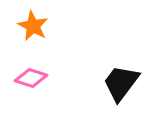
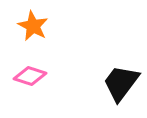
pink diamond: moved 1 px left, 2 px up
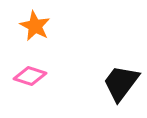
orange star: moved 2 px right
